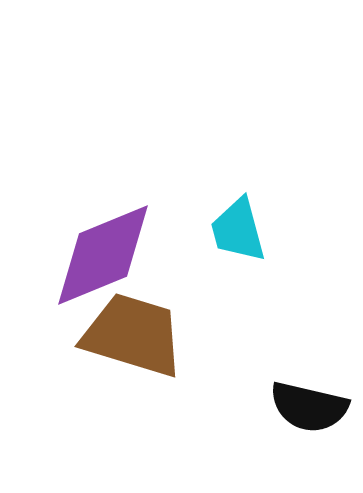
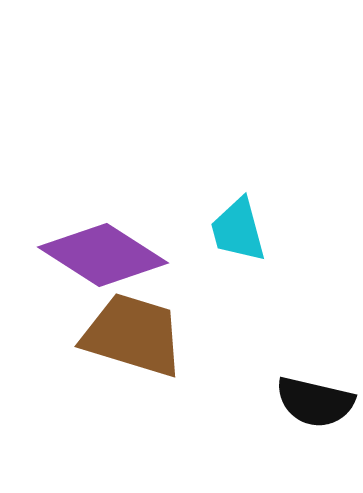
purple diamond: rotated 55 degrees clockwise
black semicircle: moved 6 px right, 5 px up
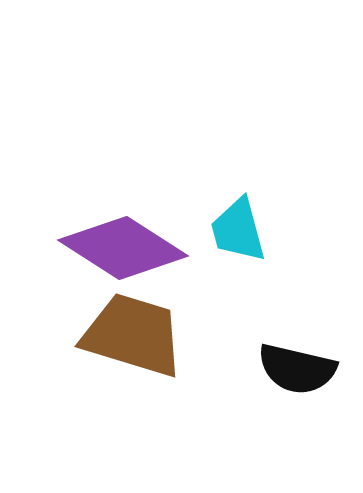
purple diamond: moved 20 px right, 7 px up
black semicircle: moved 18 px left, 33 px up
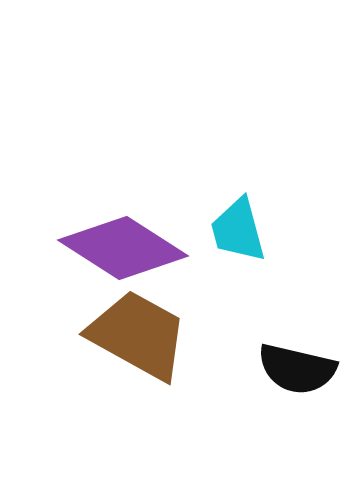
brown trapezoid: moved 5 px right; rotated 12 degrees clockwise
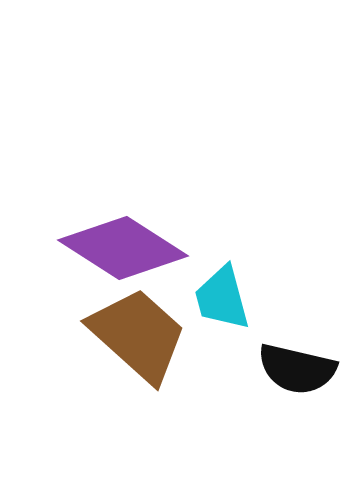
cyan trapezoid: moved 16 px left, 68 px down
brown trapezoid: rotated 13 degrees clockwise
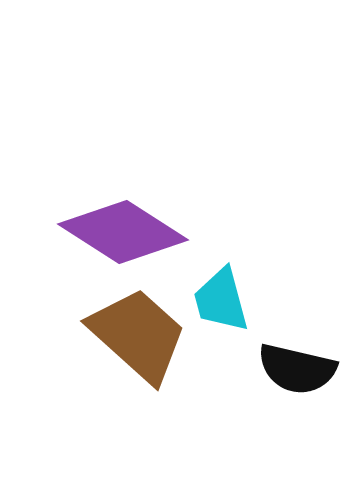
purple diamond: moved 16 px up
cyan trapezoid: moved 1 px left, 2 px down
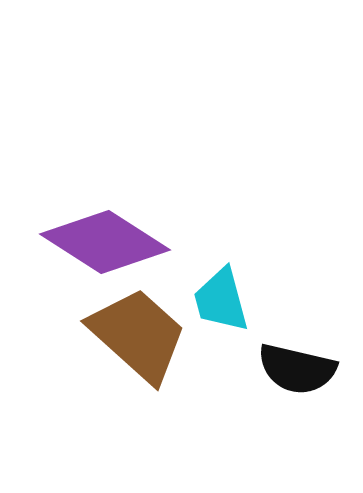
purple diamond: moved 18 px left, 10 px down
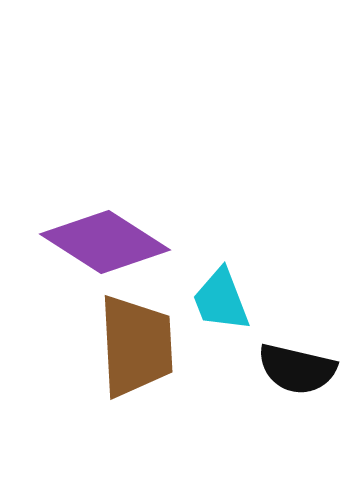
cyan trapezoid: rotated 6 degrees counterclockwise
brown trapezoid: moved 2 px left, 11 px down; rotated 45 degrees clockwise
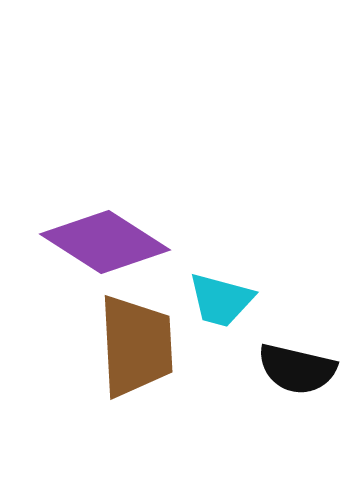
cyan trapezoid: rotated 54 degrees counterclockwise
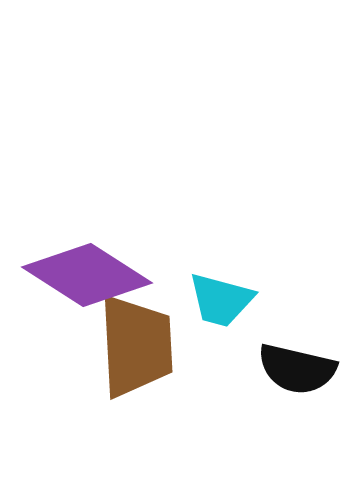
purple diamond: moved 18 px left, 33 px down
